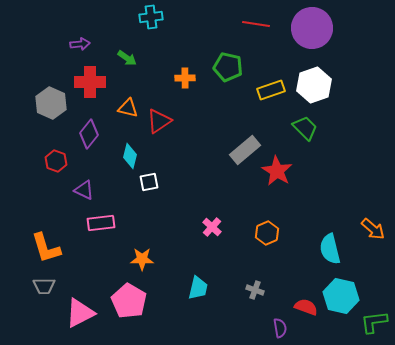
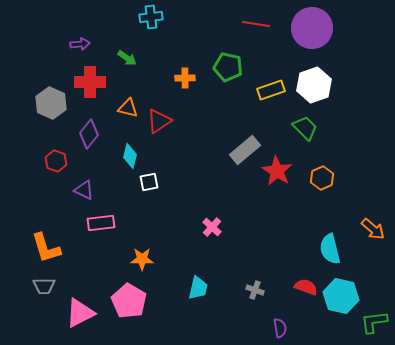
orange hexagon: moved 55 px right, 55 px up
red semicircle: moved 20 px up
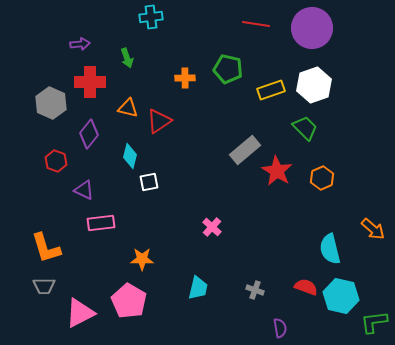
green arrow: rotated 36 degrees clockwise
green pentagon: moved 2 px down
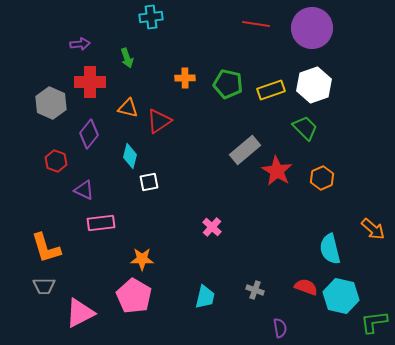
green pentagon: moved 15 px down
cyan trapezoid: moved 7 px right, 9 px down
pink pentagon: moved 5 px right, 5 px up
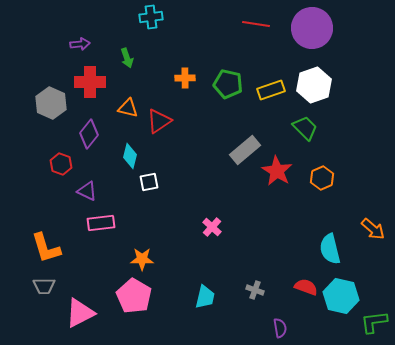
red hexagon: moved 5 px right, 3 px down
purple triangle: moved 3 px right, 1 px down
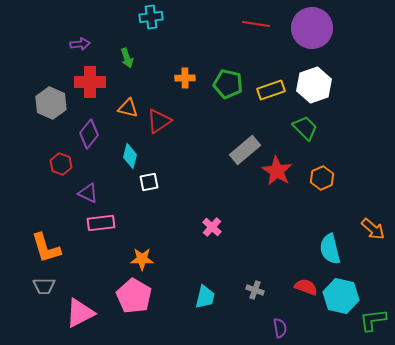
purple triangle: moved 1 px right, 2 px down
green L-shape: moved 1 px left, 2 px up
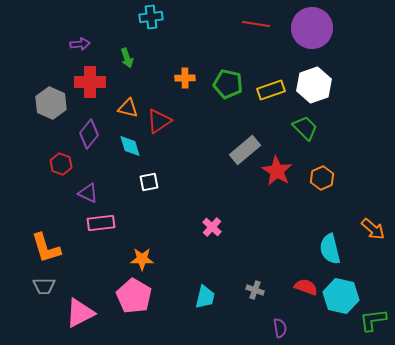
cyan diamond: moved 10 px up; rotated 30 degrees counterclockwise
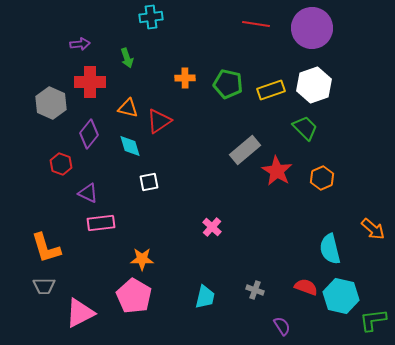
purple semicircle: moved 2 px right, 2 px up; rotated 24 degrees counterclockwise
